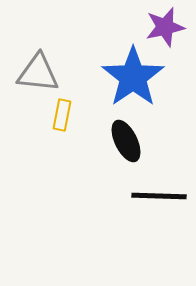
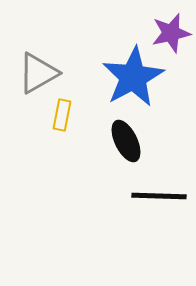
purple star: moved 6 px right, 6 px down
gray triangle: rotated 36 degrees counterclockwise
blue star: rotated 6 degrees clockwise
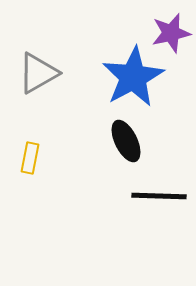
yellow rectangle: moved 32 px left, 43 px down
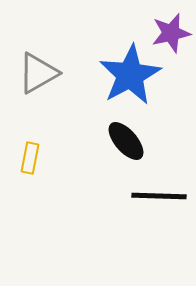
blue star: moved 3 px left, 2 px up
black ellipse: rotated 15 degrees counterclockwise
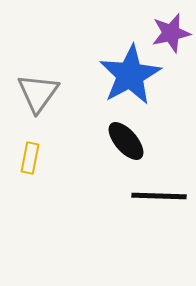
gray triangle: moved 20 px down; rotated 24 degrees counterclockwise
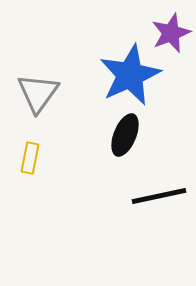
purple star: rotated 9 degrees counterclockwise
blue star: rotated 4 degrees clockwise
black ellipse: moved 1 px left, 6 px up; rotated 63 degrees clockwise
black line: rotated 14 degrees counterclockwise
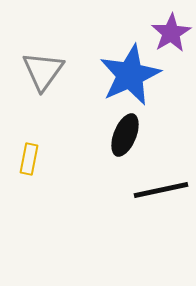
purple star: rotated 9 degrees counterclockwise
gray triangle: moved 5 px right, 22 px up
yellow rectangle: moved 1 px left, 1 px down
black line: moved 2 px right, 6 px up
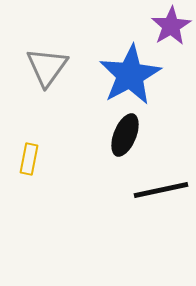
purple star: moved 7 px up
gray triangle: moved 4 px right, 4 px up
blue star: rotated 4 degrees counterclockwise
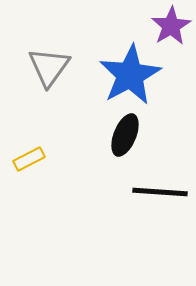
gray triangle: moved 2 px right
yellow rectangle: rotated 52 degrees clockwise
black line: moved 1 px left, 2 px down; rotated 16 degrees clockwise
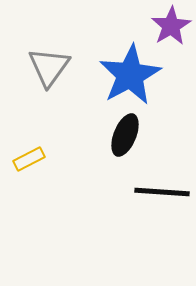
black line: moved 2 px right
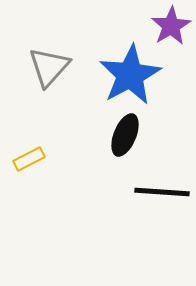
gray triangle: rotated 6 degrees clockwise
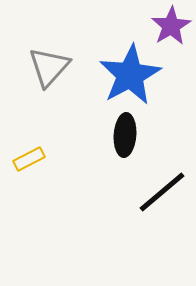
black ellipse: rotated 18 degrees counterclockwise
black line: rotated 44 degrees counterclockwise
